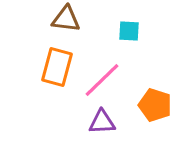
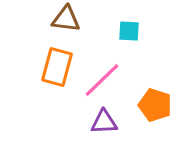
purple triangle: moved 2 px right
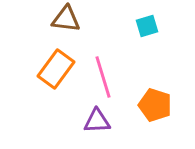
cyan square: moved 18 px right, 5 px up; rotated 20 degrees counterclockwise
orange rectangle: moved 1 px left, 2 px down; rotated 21 degrees clockwise
pink line: moved 1 px right, 3 px up; rotated 63 degrees counterclockwise
purple triangle: moved 7 px left, 1 px up
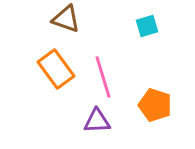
brown triangle: rotated 12 degrees clockwise
orange rectangle: rotated 72 degrees counterclockwise
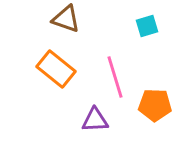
orange rectangle: rotated 15 degrees counterclockwise
pink line: moved 12 px right
orange pentagon: rotated 16 degrees counterclockwise
purple triangle: moved 2 px left, 1 px up
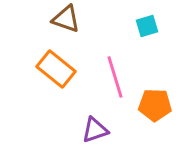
purple triangle: moved 10 px down; rotated 16 degrees counterclockwise
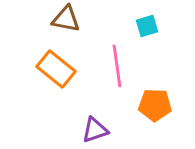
brown triangle: rotated 8 degrees counterclockwise
pink line: moved 2 px right, 11 px up; rotated 9 degrees clockwise
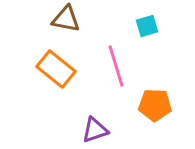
pink line: moved 1 px left; rotated 9 degrees counterclockwise
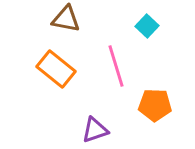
cyan square: rotated 30 degrees counterclockwise
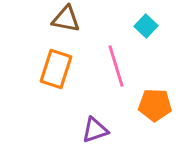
cyan square: moved 1 px left
orange rectangle: rotated 69 degrees clockwise
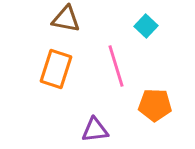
purple triangle: rotated 12 degrees clockwise
